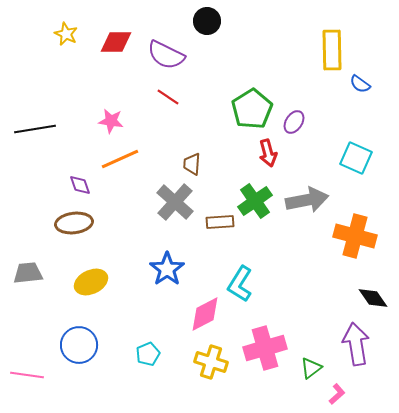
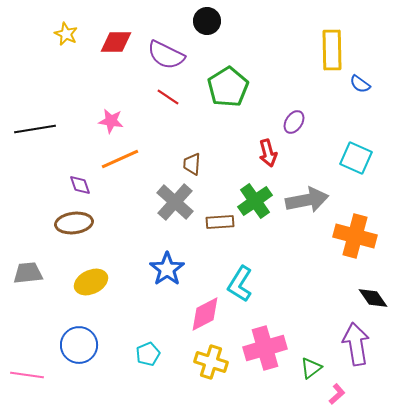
green pentagon: moved 24 px left, 22 px up
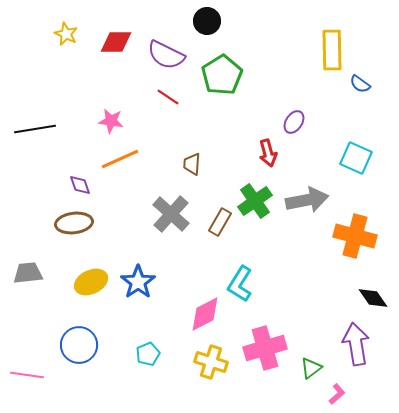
green pentagon: moved 6 px left, 12 px up
gray cross: moved 4 px left, 12 px down
brown rectangle: rotated 56 degrees counterclockwise
blue star: moved 29 px left, 13 px down
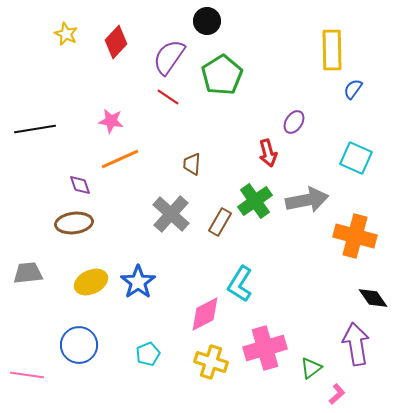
red diamond: rotated 48 degrees counterclockwise
purple semicircle: moved 3 px right, 2 px down; rotated 99 degrees clockwise
blue semicircle: moved 7 px left, 5 px down; rotated 90 degrees clockwise
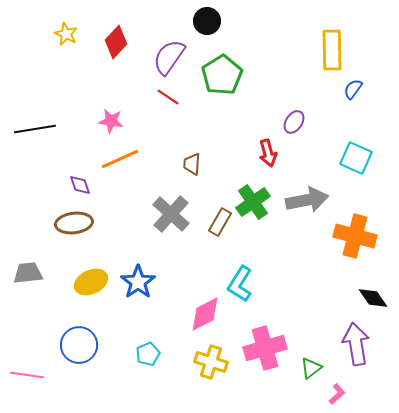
green cross: moved 2 px left, 1 px down
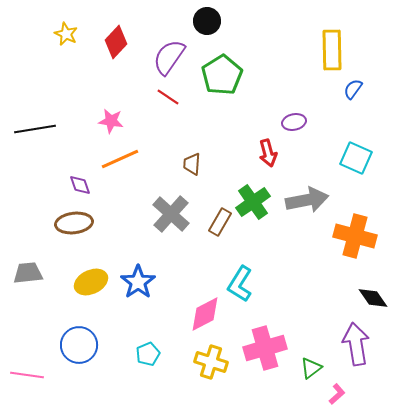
purple ellipse: rotated 45 degrees clockwise
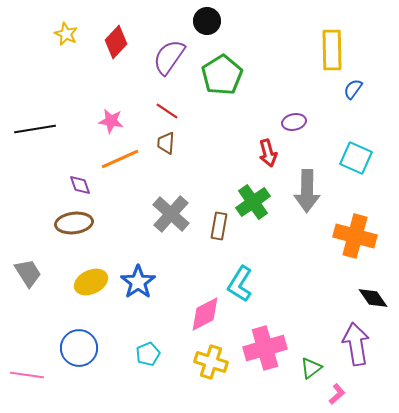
red line: moved 1 px left, 14 px down
brown trapezoid: moved 26 px left, 21 px up
gray arrow: moved 9 px up; rotated 102 degrees clockwise
brown rectangle: moved 1 px left, 4 px down; rotated 20 degrees counterclockwise
gray trapezoid: rotated 64 degrees clockwise
blue circle: moved 3 px down
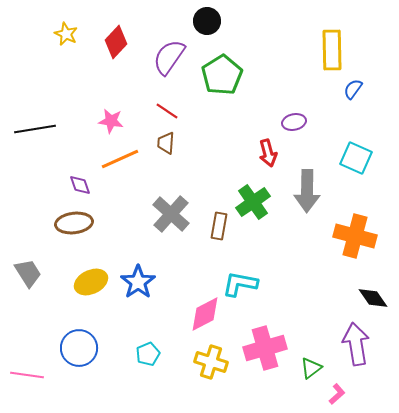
cyan L-shape: rotated 69 degrees clockwise
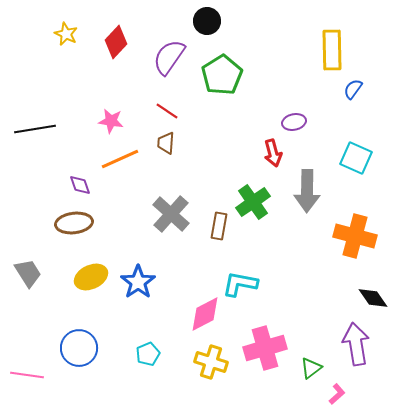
red arrow: moved 5 px right
yellow ellipse: moved 5 px up
